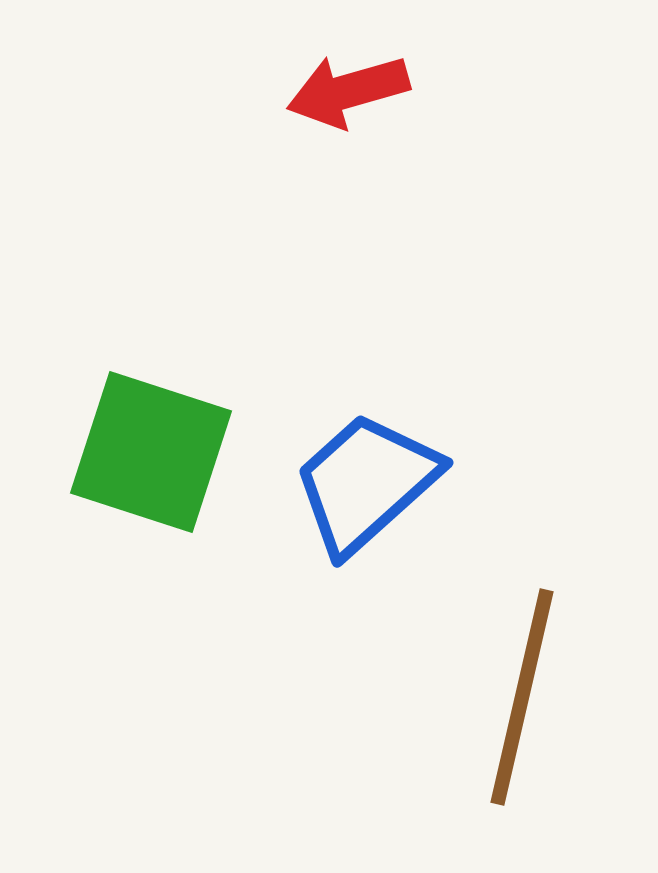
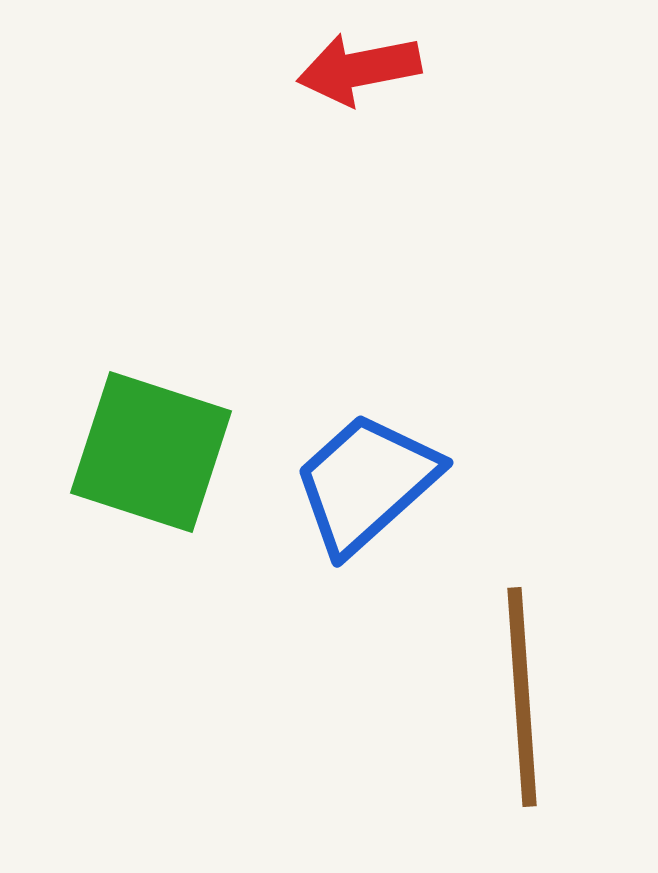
red arrow: moved 11 px right, 22 px up; rotated 5 degrees clockwise
brown line: rotated 17 degrees counterclockwise
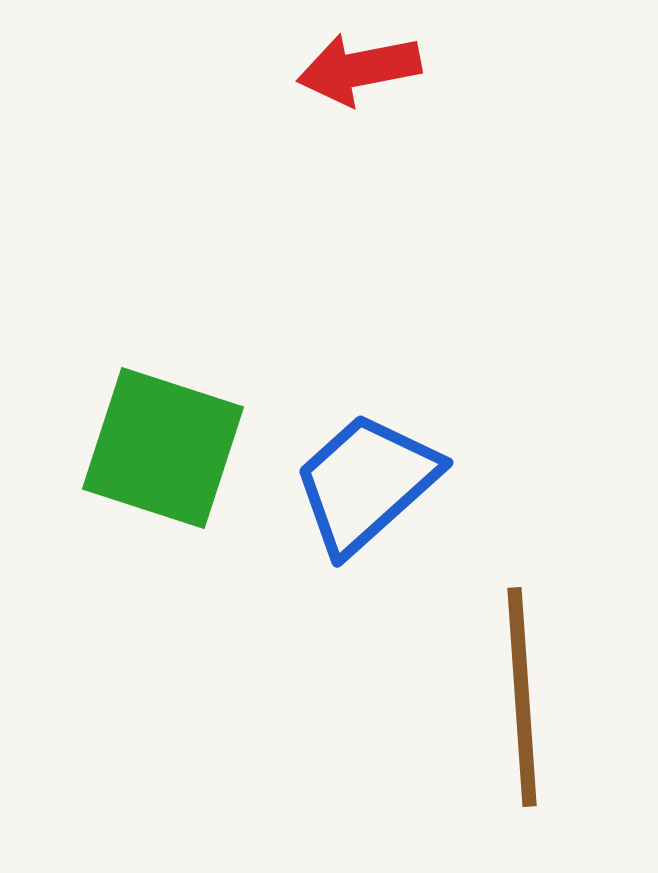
green square: moved 12 px right, 4 px up
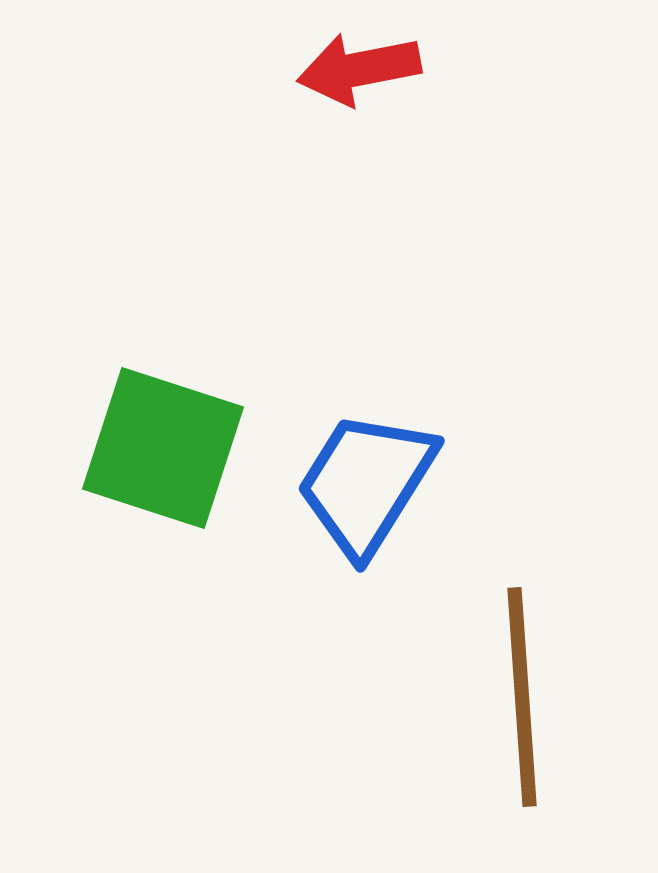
blue trapezoid: rotated 16 degrees counterclockwise
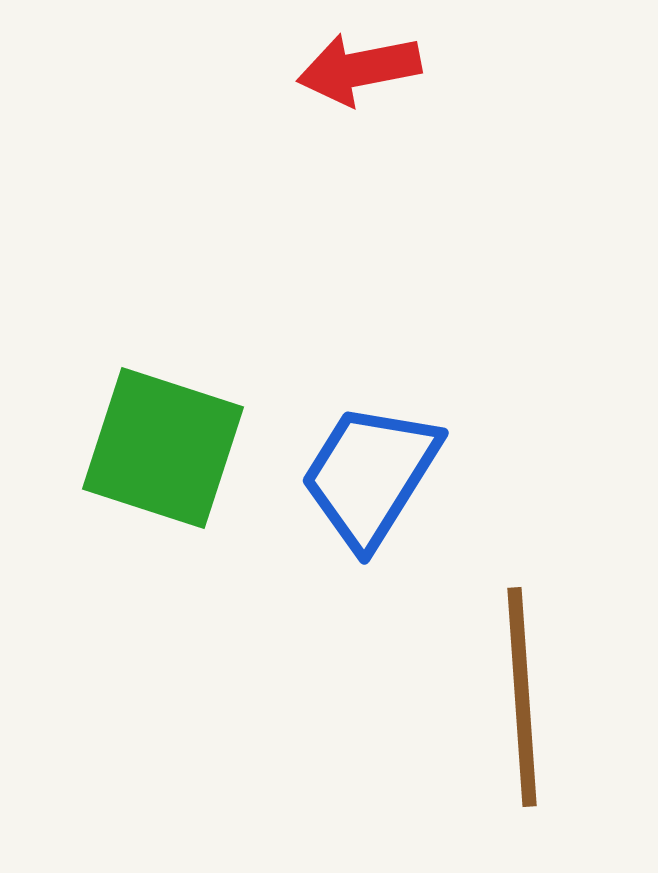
blue trapezoid: moved 4 px right, 8 px up
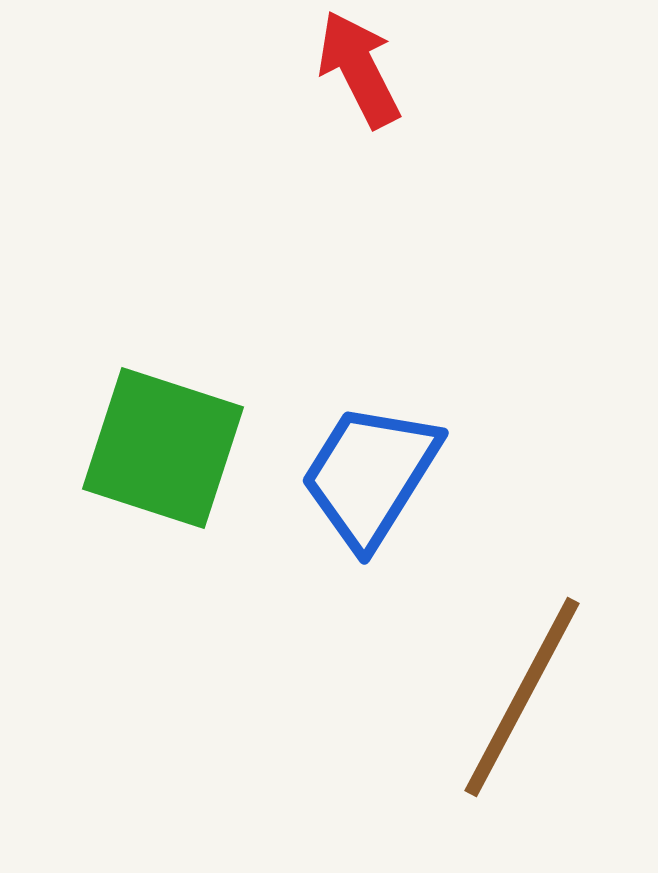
red arrow: rotated 74 degrees clockwise
brown line: rotated 32 degrees clockwise
